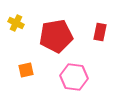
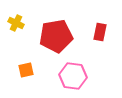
pink hexagon: moved 1 px left, 1 px up
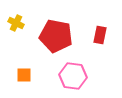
red rectangle: moved 3 px down
red pentagon: rotated 20 degrees clockwise
orange square: moved 2 px left, 5 px down; rotated 14 degrees clockwise
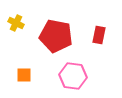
red rectangle: moved 1 px left
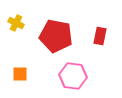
red rectangle: moved 1 px right, 1 px down
orange square: moved 4 px left, 1 px up
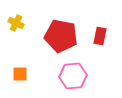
red pentagon: moved 5 px right
pink hexagon: rotated 12 degrees counterclockwise
